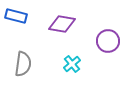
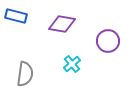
gray semicircle: moved 2 px right, 10 px down
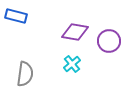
purple diamond: moved 13 px right, 8 px down
purple circle: moved 1 px right
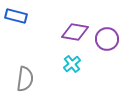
purple circle: moved 2 px left, 2 px up
gray semicircle: moved 5 px down
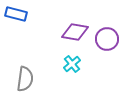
blue rectangle: moved 2 px up
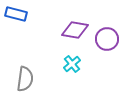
purple diamond: moved 2 px up
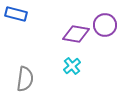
purple diamond: moved 1 px right, 4 px down
purple circle: moved 2 px left, 14 px up
cyan cross: moved 2 px down
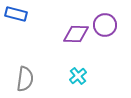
purple diamond: rotated 8 degrees counterclockwise
cyan cross: moved 6 px right, 10 px down
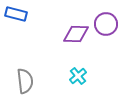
purple circle: moved 1 px right, 1 px up
gray semicircle: moved 2 px down; rotated 15 degrees counterclockwise
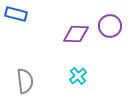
purple circle: moved 4 px right, 2 px down
